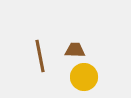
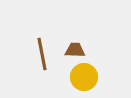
brown line: moved 2 px right, 2 px up
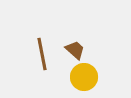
brown trapezoid: rotated 40 degrees clockwise
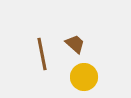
brown trapezoid: moved 6 px up
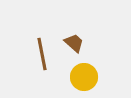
brown trapezoid: moved 1 px left, 1 px up
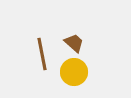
yellow circle: moved 10 px left, 5 px up
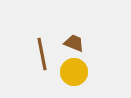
brown trapezoid: rotated 20 degrees counterclockwise
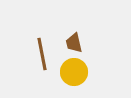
brown trapezoid: rotated 125 degrees counterclockwise
